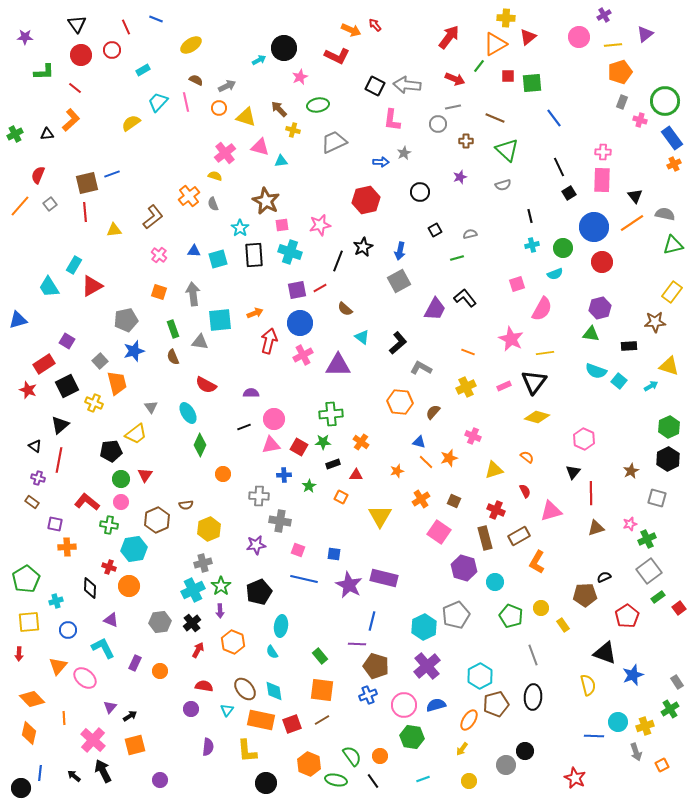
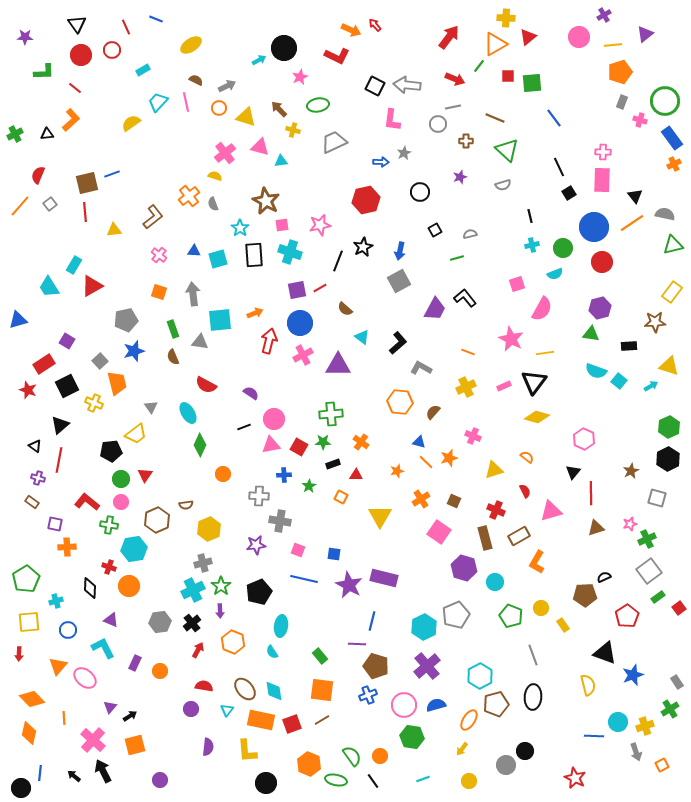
purple semicircle at (251, 393): rotated 35 degrees clockwise
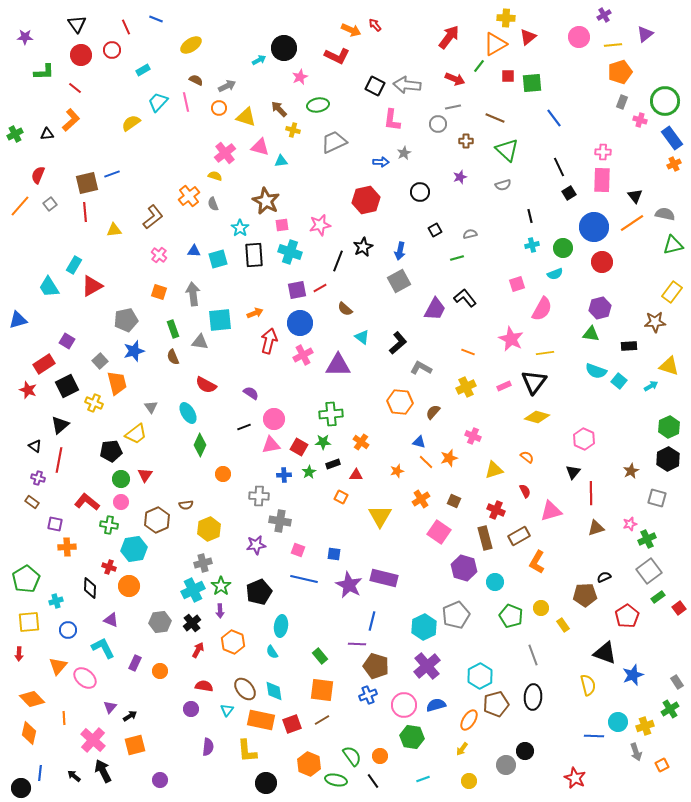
green star at (309, 486): moved 14 px up
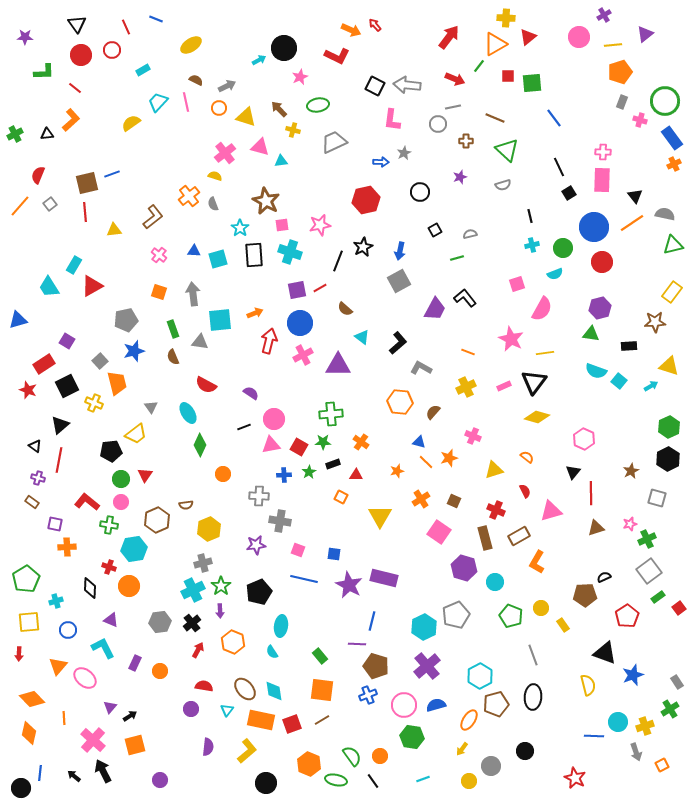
yellow L-shape at (247, 751): rotated 125 degrees counterclockwise
gray circle at (506, 765): moved 15 px left, 1 px down
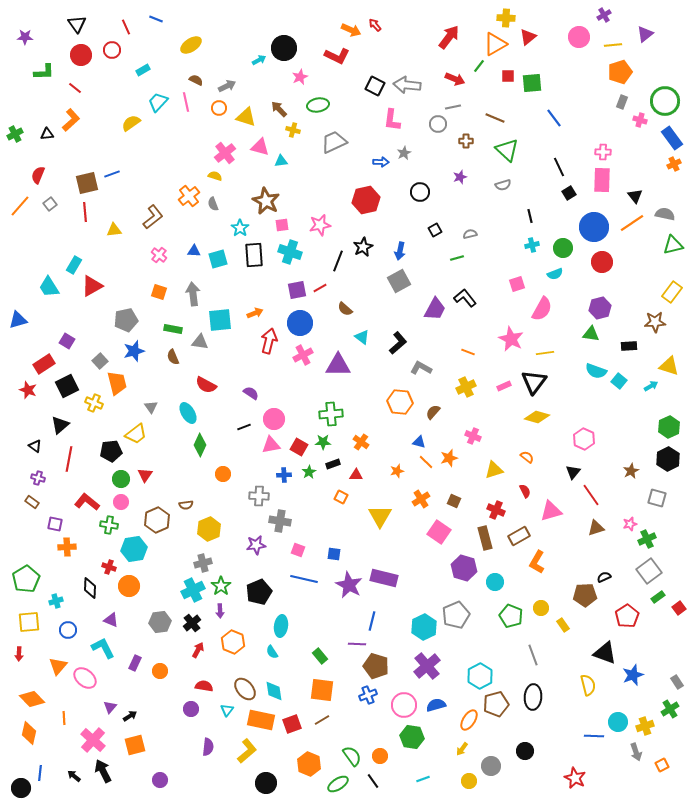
green rectangle at (173, 329): rotated 60 degrees counterclockwise
red line at (59, 460): moved 10 px right, 1 px up
red line at (591, 493): moved 2 px down; rotated 35 degrees counterclockwise
green ellipse at (336, 780): moved 2 px right, 4 px down; rotated 45 degrees counterclockwise
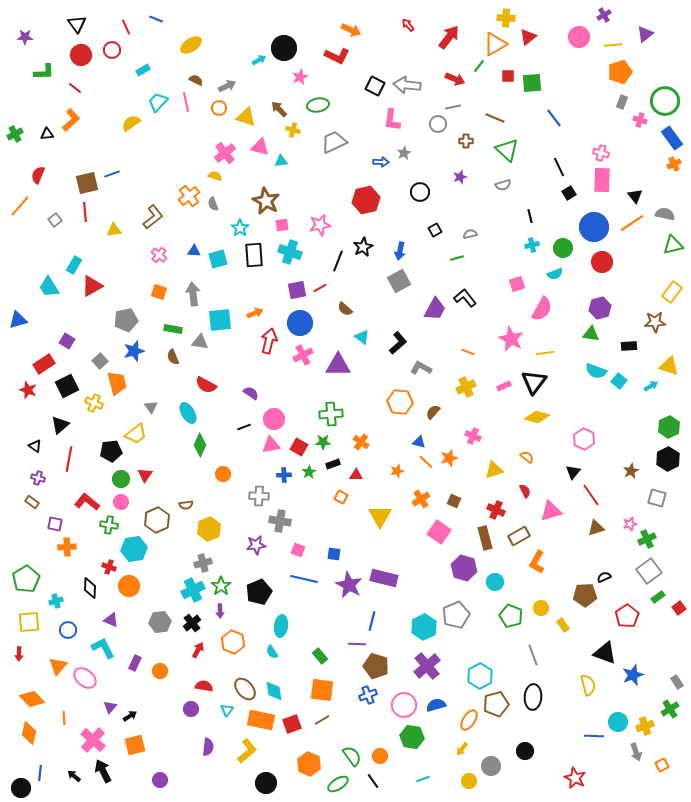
red arrow at (375, 25): moved 33 px right
pink cross at (603, 152): moved 2 px left, 1 px down; rotated 14 degrees clockwise
gray square at (50, 204): moved 5 px right, 16 px down
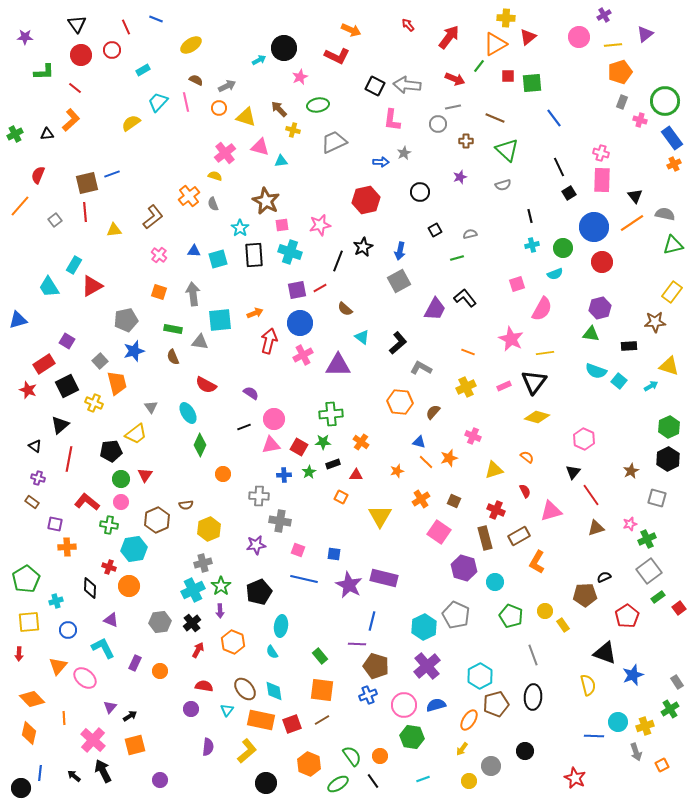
yellow circle at (541, 608): moved 4 px right, 3 px down
gray pentagon at (456, 615): rotated 24 degrees counterclockwise
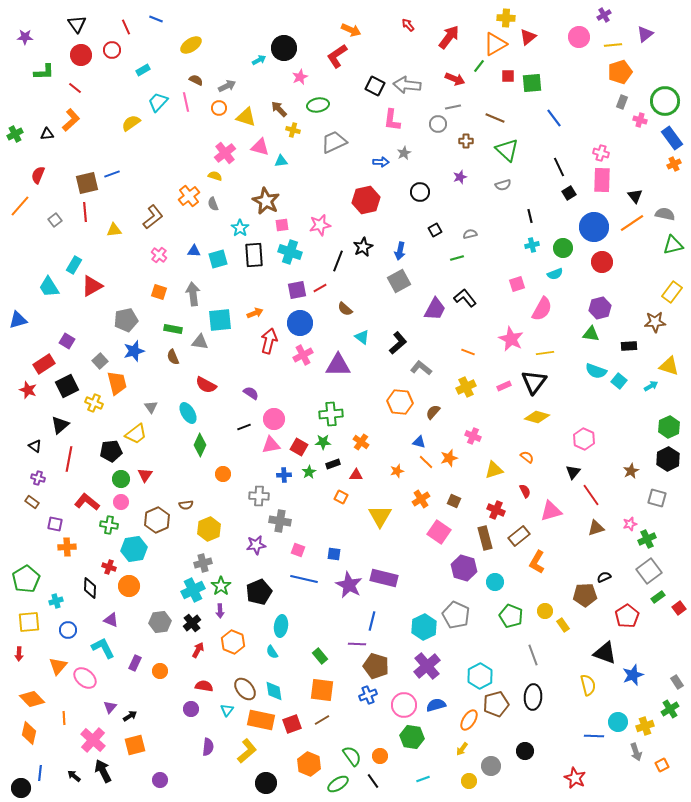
red L-shape at (337, 56): rotated 120 degrees clockwise
gray L-shape at (421, 368): rotated 10 degrees clockwise
brown rectangle at (519, 536): rotated 10 degrees counterclockwise
